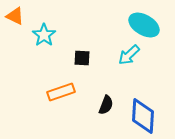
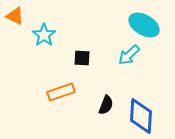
blue diamond: moved 2 px left
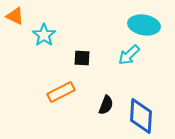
cyan ellipse: rotated 20 degrees counterclockwise
orange rectangle: rotated 8 degrees counterclockwise
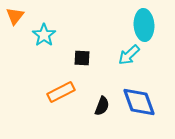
orange triangle: rotated 42 degrees clockwise
cyan ellipse: rotated 76 degrees clockwise
black semicircle: moved 4 px left, 1 px down
blue diamond: moved 2 px left, 14 px up; rotated 24 degrees counterclockwise
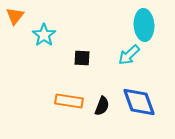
orange rectangle: moved 8 px right, 9 px down; rotated 36 degrees clockwise
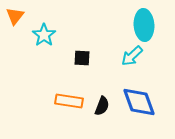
cyan arrow: moved 3 px right, 1 px down
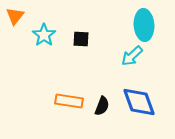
black square: moved 1 px left, 19 px up
